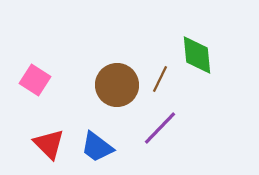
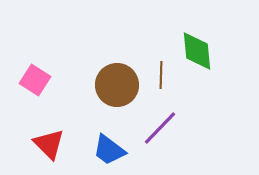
green diamond: moved 4 px up
brown line: moved 1 px right, 4 px up; rotated 24 degrees counterclockwise
blue trapezoid: moved 12 px right, 3 px down
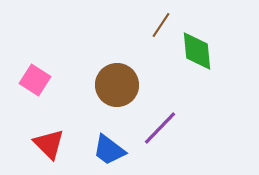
brown line: moved 50 px up; rotated 32 degrees clockwise
